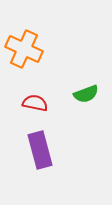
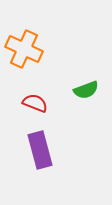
green semicircle: moved 4 px up
red semicircle: rotated 10 degrees clockwise
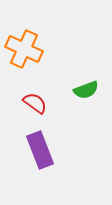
red semicircle: rotated 15 degrees clockwise
purple rectangle: rotated 6 degrees counterclockwise
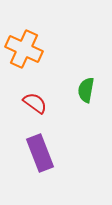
green semicircle: rotated 120 degrees clockwise
purple rectangle: moved 3 px down
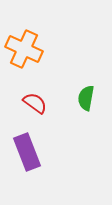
green semicircle: moved 8 px down
purple rectangle: moved 13 px left, 1 px up
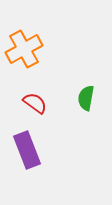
orange cross: rotated 36 degrees clockwise
purple rectangle: moved 2 px up
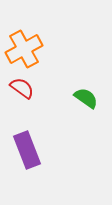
green semicircle: rotated 115 degrees clockwise
red semicircle: moved 13 px left, 15 px up
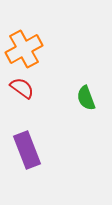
green semicircle: rotated 145 degrees counterclockwise
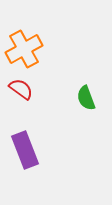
red semicircle: moved 1 px left, 1 px down
purple rectangle: moved 2 px left
